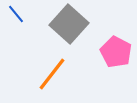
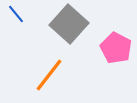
pink pentagon: moved 4 px up
orange line: moved 3 px left, 1 px down
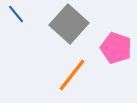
pink pentagon: rotated 8 degrees counterclockwise
orange line: moved 23 px right
